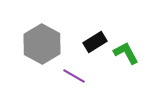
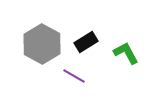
black rectangle: moved 9 px left
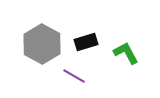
black rectangle: rotated 15 degrees clockwise
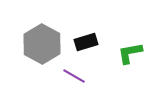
green L-shape: moved 4 px right; rotated 72 degrees counterclockwise
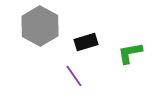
gray hexagon: moved 2 px left, 18 px up
purple line: rotated 25 degrees clockwise
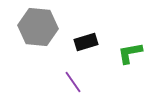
gray hexagon: moved 2 px left, 1 px down; rotated 24 degrees counterclockwise
purple line: moved 1 px left, 6 px down
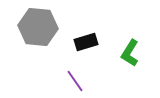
green L-shape: rotated 48 degrees counterclockwise
purple line: moved 2 px right, 1 px up
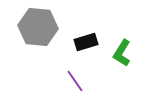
green L-shape: moved 8 px left
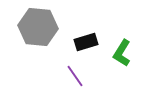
purple line: moved 5 px up
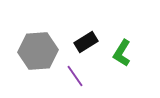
gray hexagon: moved 24 px down; rotated 9 degrees counterclockwise
black rectangle: rotated 15 degrees counterclockwise
